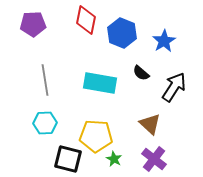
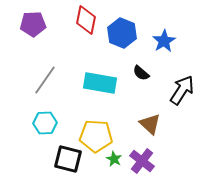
gray line: rotated 44 degrees clockwise
black arrow: moved 8 px right, 3 px down
purple cross: moved 12 px left, 2 px down
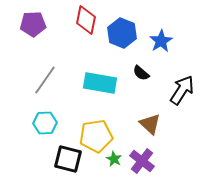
blue star: moved 3 px left
yellow pentagon: rotated 12 degrees counterclockwise
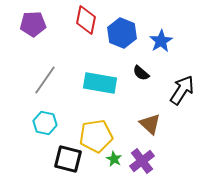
cyan hexagon: rotated 15 degrees clockwise
purple cross: rotated 15 degrees clockwise
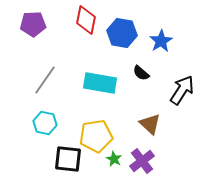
blue hexagon: rotated 12 degrees counterclockwise
black square: rotated 8 degrees counterclockwise
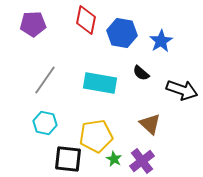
black arrow: rotated 76 degrees clockwise
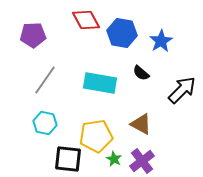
red diamond: rotated 40 degrees counterclockwise
purple pentagon: moved 11 px down
black arrow: rotated 64 degrees counterclockwise
brown triangle: moved 9 px left; rotated 15 degrees counterclockwise
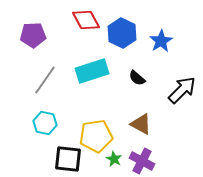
blue hexagon: rotated 16 degrees clockwise
black semicircle: moved 4 px left, 5 px down
cyan rectangle: moved 8 px left, 12 px up; rotated 28 degrees counterclockwise
purple cross: rotated 25 degrees counterclockwise
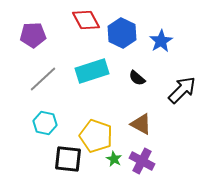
gray line: moved 2 px left, 1 px up; rotated 12 degrees clockwise
yellow pentagon: rotated 28 degrees clockwise
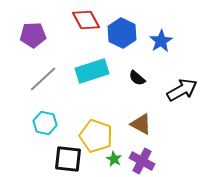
black arrow: rotated 16 degrees clockwise
